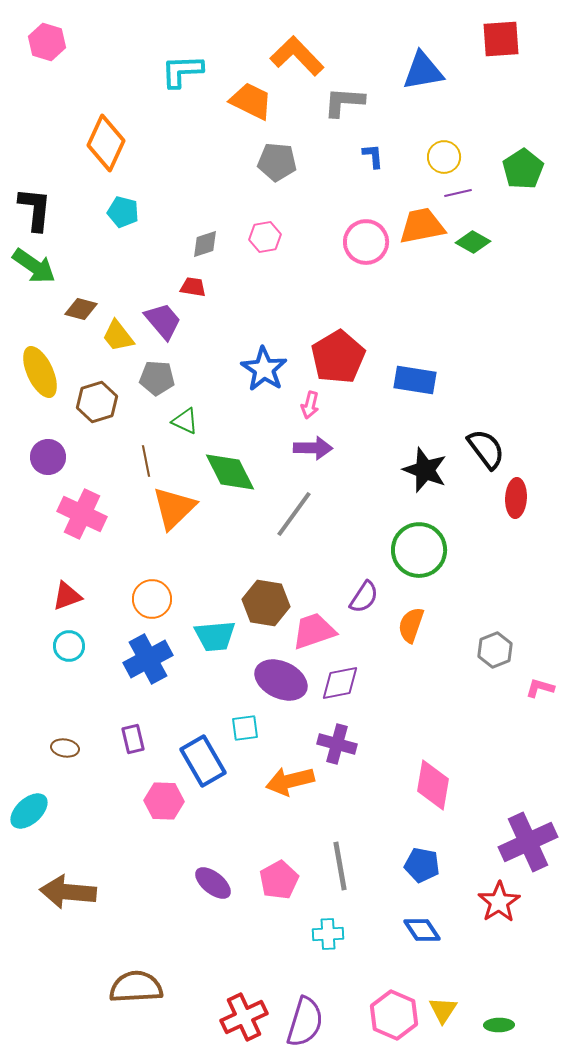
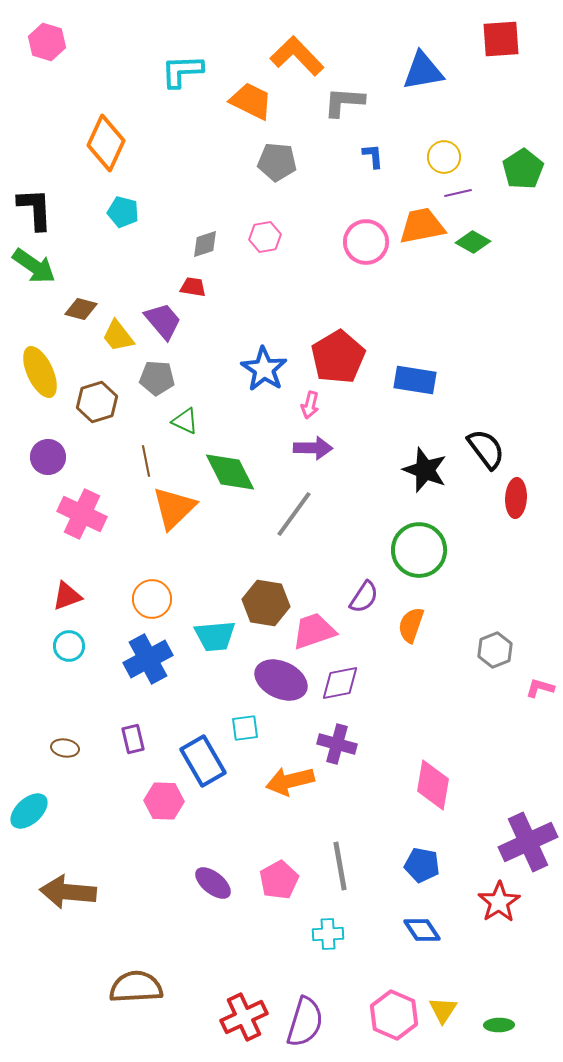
black L-shape at (35, 209): rotated 9 degrees counterclockwise
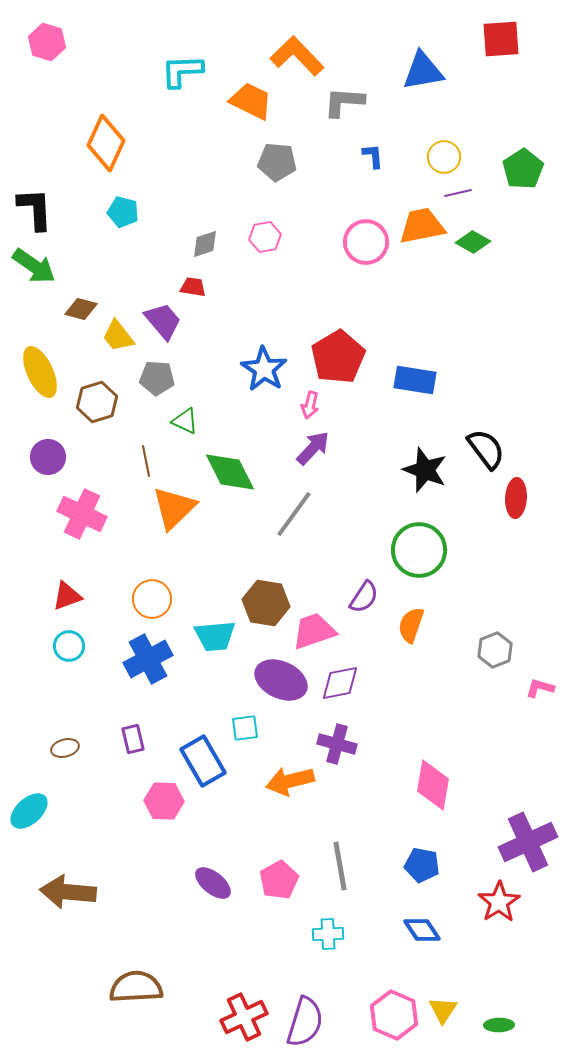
purple arrow at (313, 448): rotated 48 degrees counterclockwise
brown ellipse at (65, 748): rotated 24 degrees counterclockwise
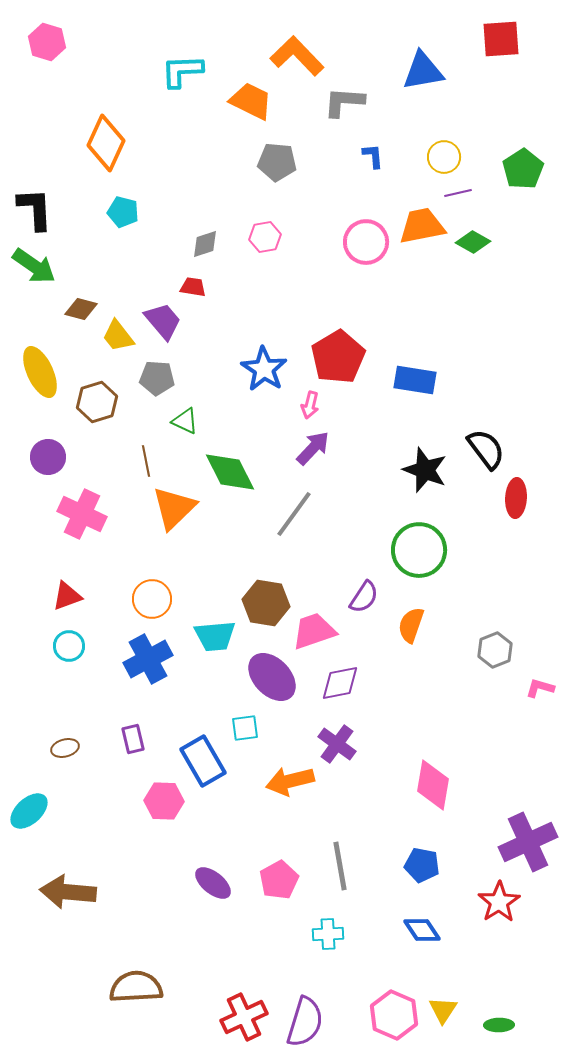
purple ellipse at (281, 680): moved 9 px left, 3 px up; rotated 21 degrees clockwise
purple cross at (337, 744): rotated 21 degrees clockwise
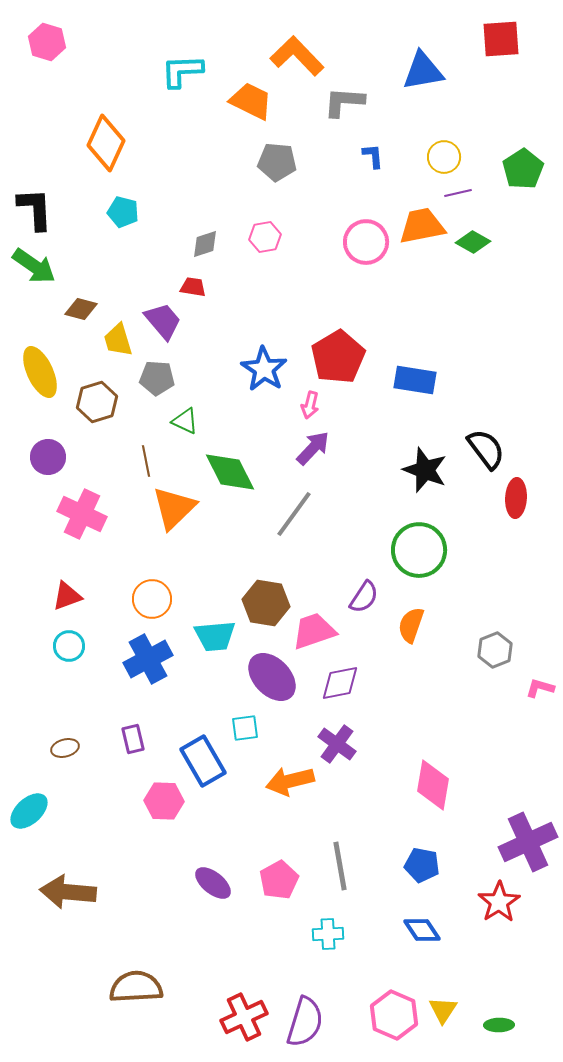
yellow trapezoid at (118, 336): moved 4 px down; rotated 21 degrees clockwise
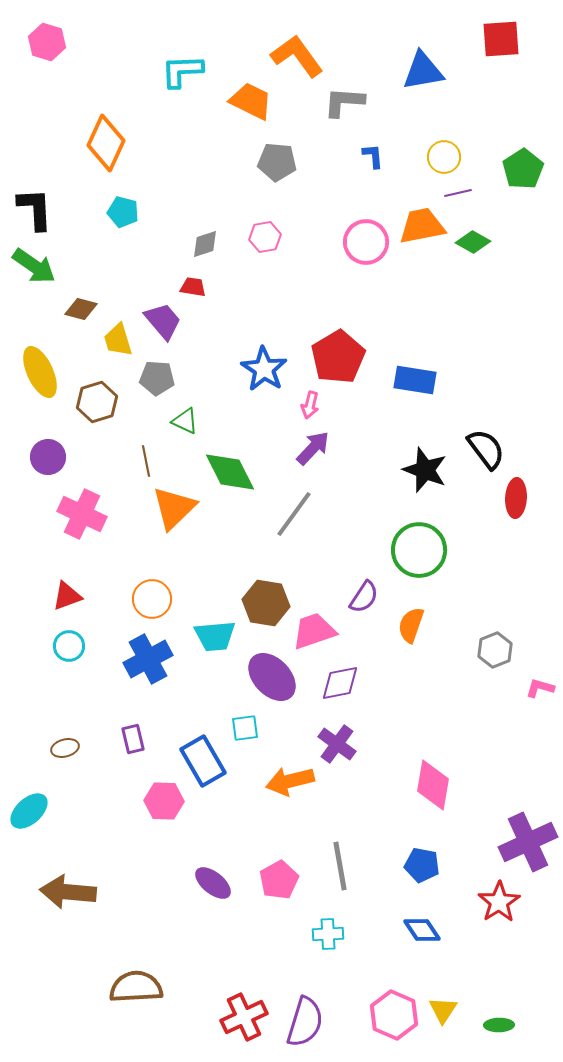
orange L-shape at (297, 56): rotated 8 degrees clockwise
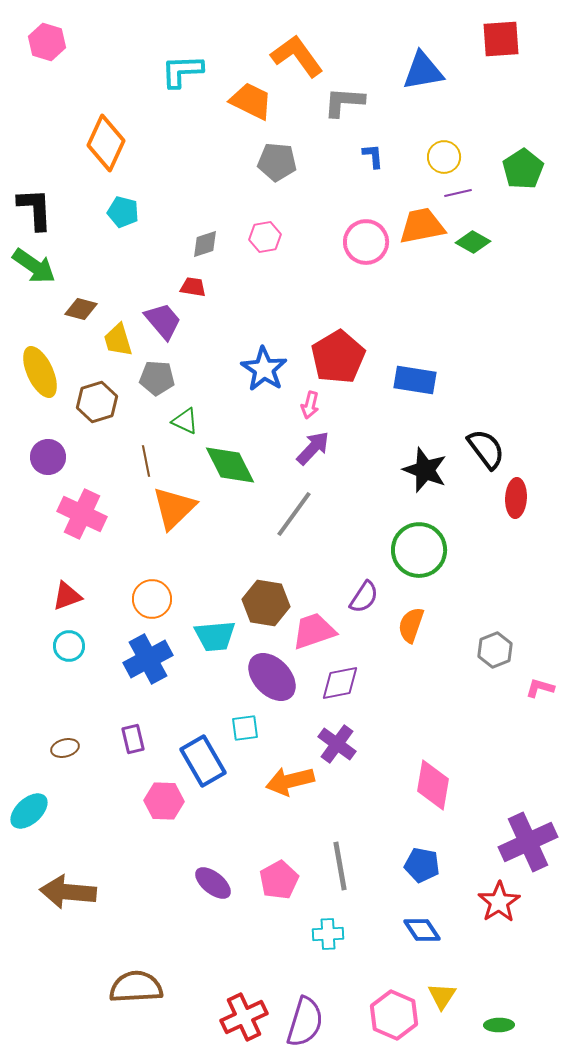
green diamond at (230, 472): moved 7 px up
yellow triangle at (443, 1010): moved 1 px left, 14 px up
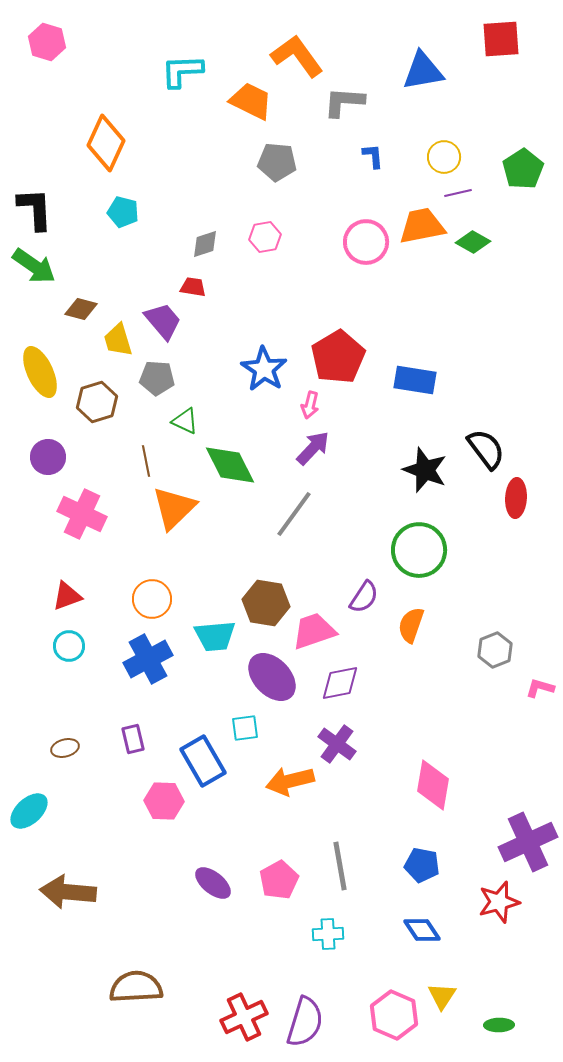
red star at (499, 902): rotated 18 degrees clockwise
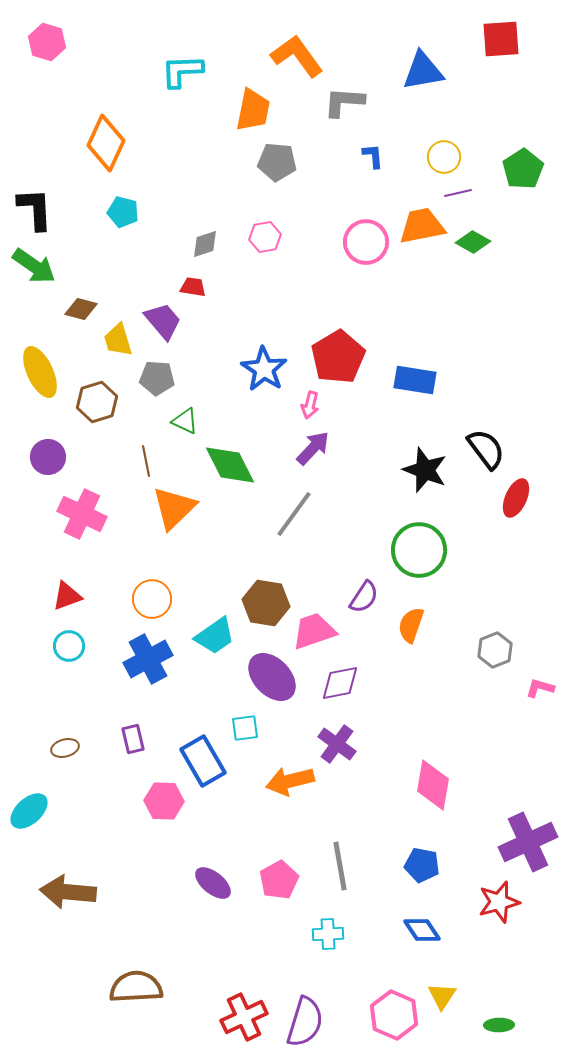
orange trapezoid at (251, 101): moved 2 px right, 9 px down; rotated 75 degrees clockwise
red ellipse at (516, 498): rotated 21 degrees clockwise
cyan trapezoid at (215, 636): rotated 30 degrees counterclockwise
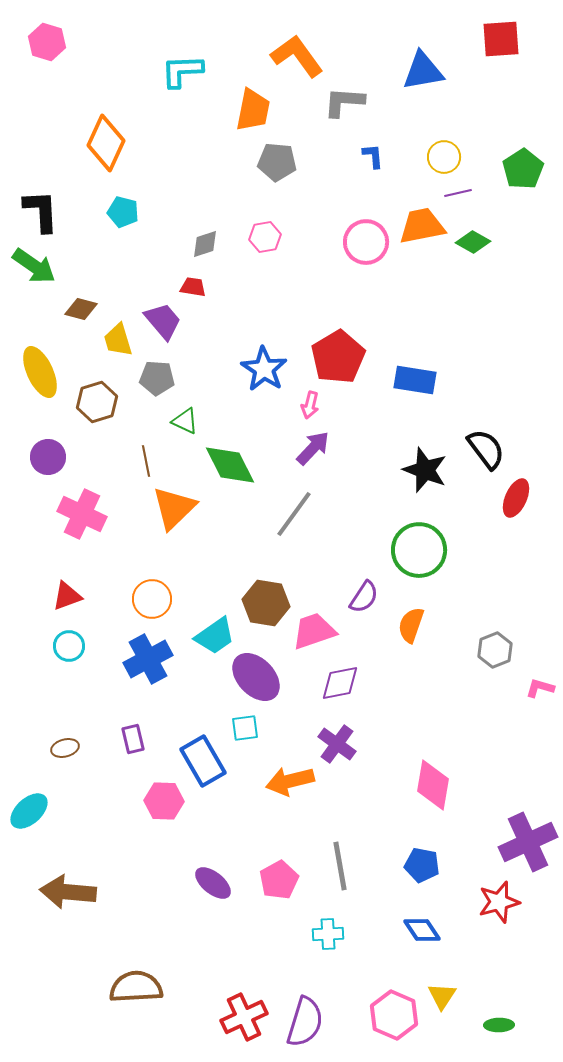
black L-shape at (35, 209): moved 6 px right, 2 px down
purple ellipse at (272, 677): moved 16 px left
